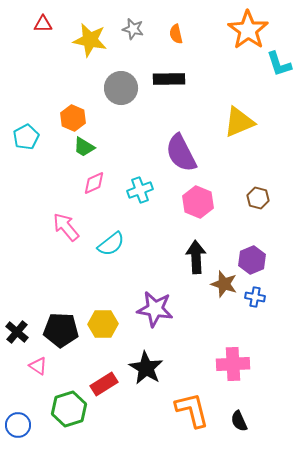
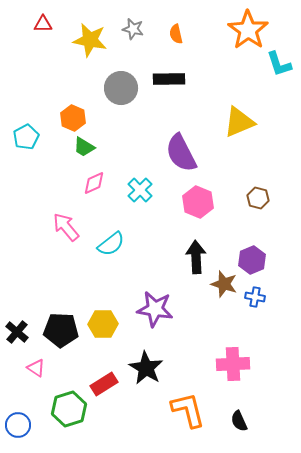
cyan cross: rotated 25 degrees counterclockwise
pink triangle: moved 2 px left, 2 px down
orange L-shape: moved 4 px left
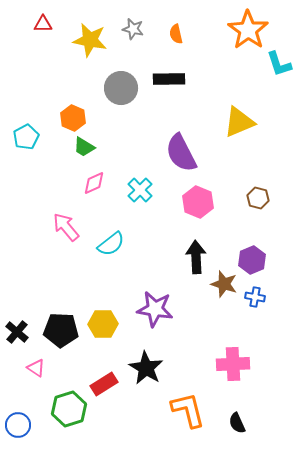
black semicircle: moved 2 px left, 2 px down
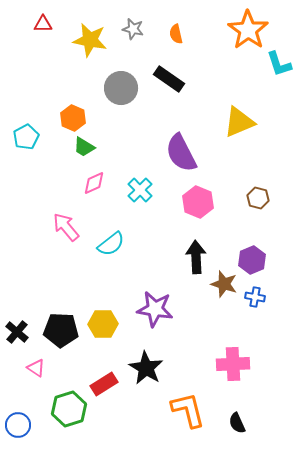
black rectangle: rotated 36 degrees clockwise
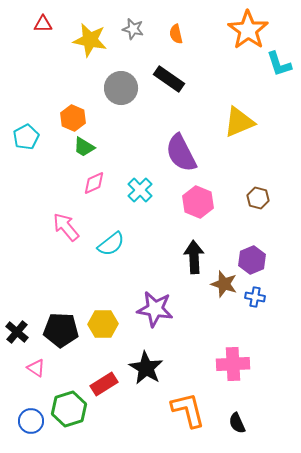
black arrow: moved 2 px left
blue circle: moved 13 px right, 4 px up
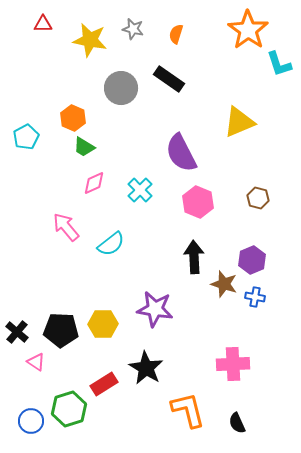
orange semicircle: rotated 30 degrees clockwise
pink triangle: moved 6 px up
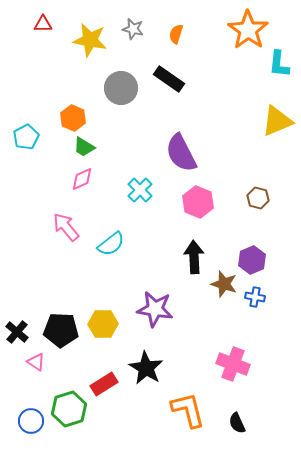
cyan L-shape: rotated 24 degrees clockwise
yellow triangle: moved 38 px right, 1 px up
pink diamond: moved 12 px left, 4 px up
pink cross: rotated 24 degrees clockwise
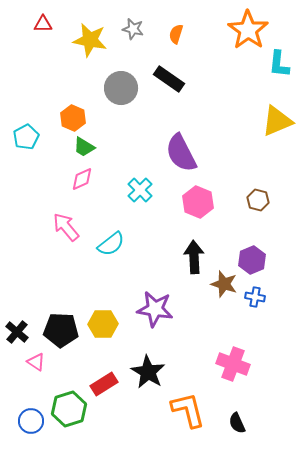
brown hexagon: moved 2 px down
black star: moved 2 px right, 4 px down
